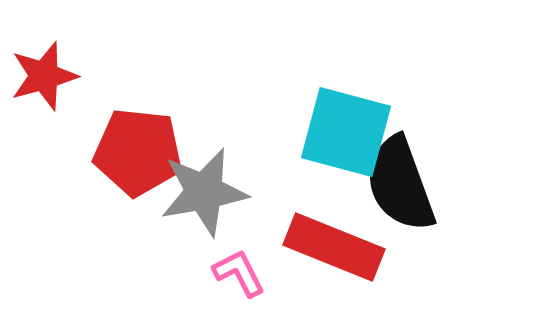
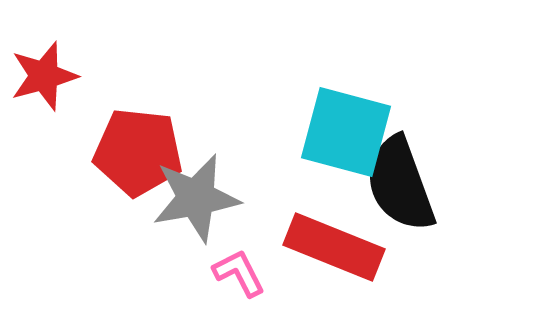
gray star: moved 8 px left, 6 px down
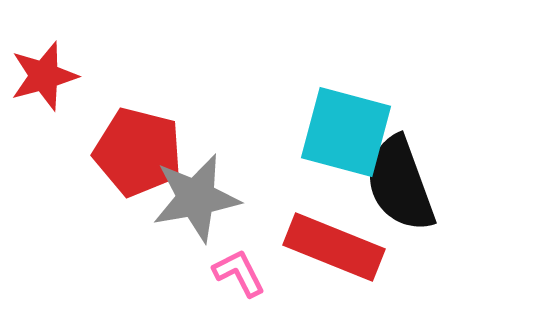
red pentagon: rotated 8 degrees clockwise
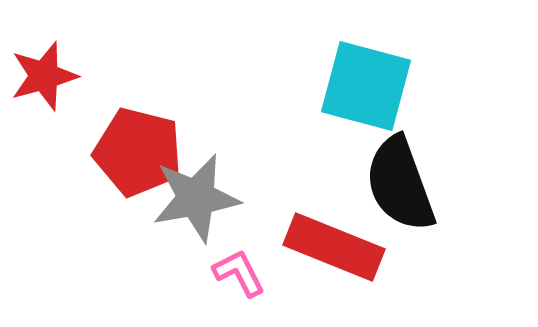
cyan square: moved 20 px right, 46 px up
